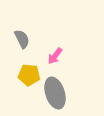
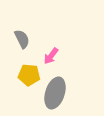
pink arrow: moved 4 px left
gray ellipse: rotated 36 degrees clockwise
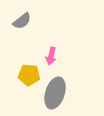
gray semicircle: moved 18 px up; rotated 78 degrees clockwise
pink arrow: rotated 24 degrees counterclockwise
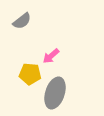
pink arrow: rotated 36 degrees clockwise
yellow pentagon: moved 1 px right, 1 px up
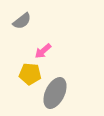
pink arrow: moved 8 px left, 5 px up
gray ellipse: rotated 8 degrees clockwise
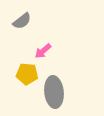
yellow pentagon: moved 3 px left
gray ellipse: moved 1 px left, 1 px up; rotated 32 degrees counterclockwise
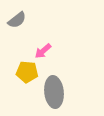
gray semicircle: moved 5 px left, 1 px up
yellow pentagon: moved 2 px up
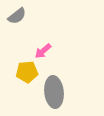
gray semicircle: moved 4 px up
yellow pentagon: rotated 10 degrees counterclockwise
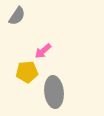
gray semicircle: rotated 18 degrees counterclockwise
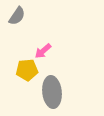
yellow pentagon: moved 2 px up
gray ellipse: moved 2 px left
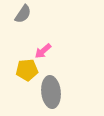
gray semicircle: moved 6 px right, 2 px up
gray ellipse: moved 1 px left
